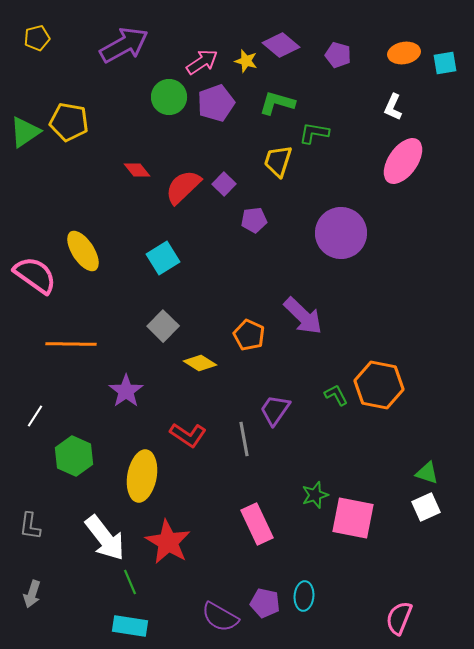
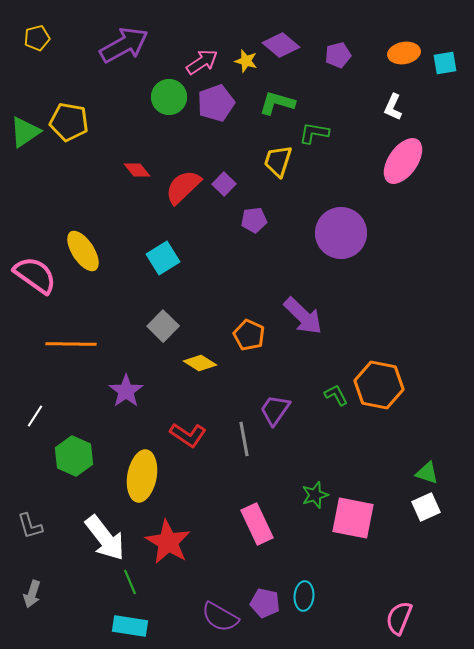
purple pentagon at (338, 55): rotated 30 degrees counterclockwise
gray L-shape at (30, 526): rotated 24 degrees counterclockwise
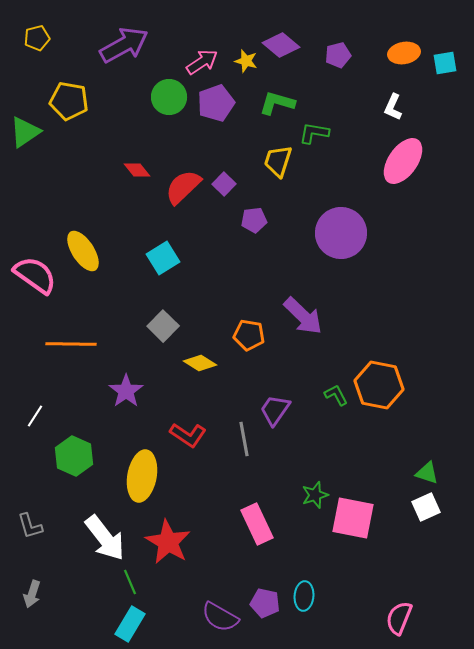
yellow pentagon at (69, 122): moved 21 px up
orange pentagon at (249, 335): rotated 16 degrees counterclockwise
cyan rectangle at (130, 626): moved 2 px up; rotated 68 degrees counterclockwise
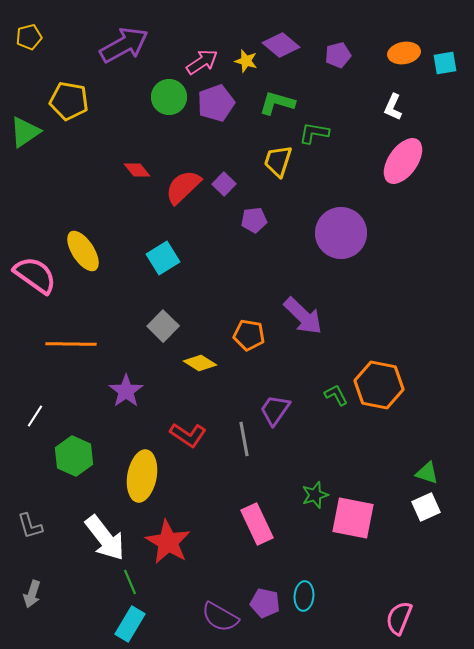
yellow pentagon at (37, 38): moved 8 px left, 1 px up
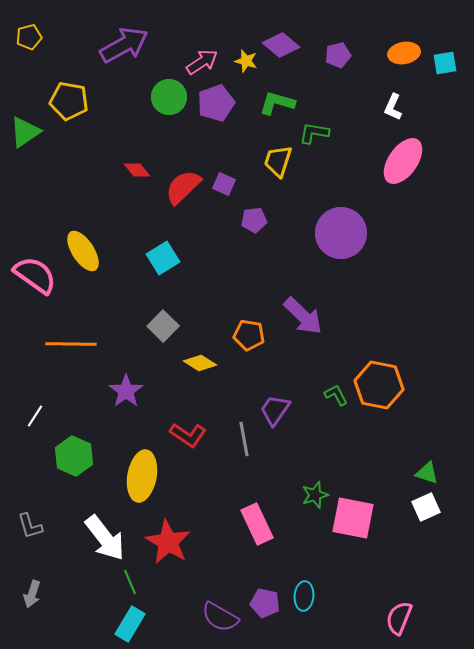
purple square at (224, 184): rotated 20 degrees counterclockwise
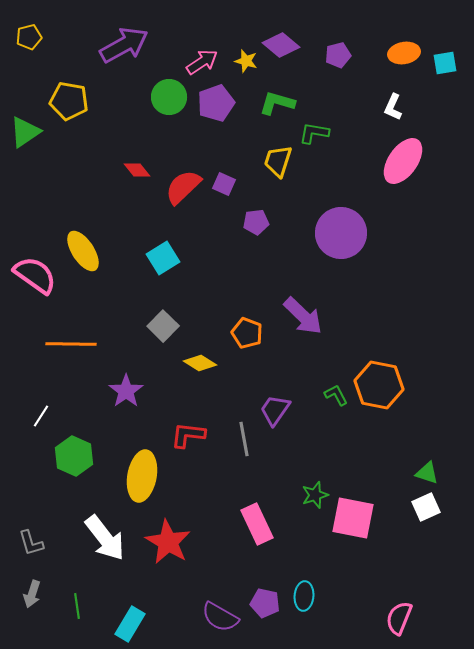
purple pentagon at (254, 220): moved 2 px right, 2 px down
orange pentagon at (249, 335): moved 2 px left, 2 px up; rotated 12 degrees clockwise
white line at (35, 416): moved 6 px right
red L-shape at (188, 435): rotated 153 degrees clockwise
gray L-shape at (30, 526): moved 1 px right, 17 px down
green line at (130, 582): moved 53 px left, 24 px down; rotated 15 degrees clockwise
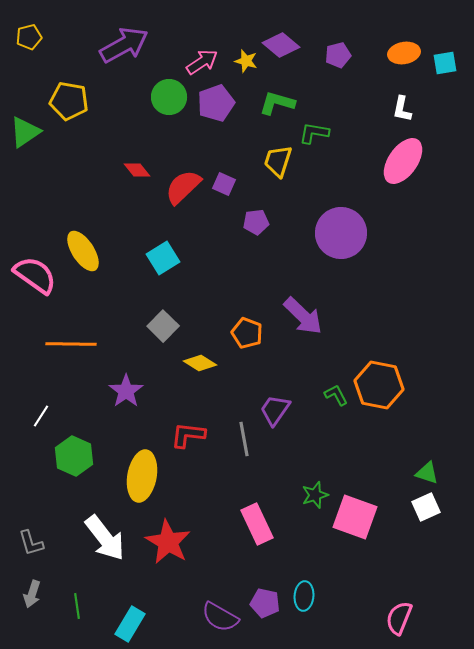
white L-shape at (393, 107): moved 9 px right, 2 px down; rotated 12 degrees counterclockwise
pink square at (353, 518): moved 2 px right, 1 px up; rotated 9 degrees clockwise
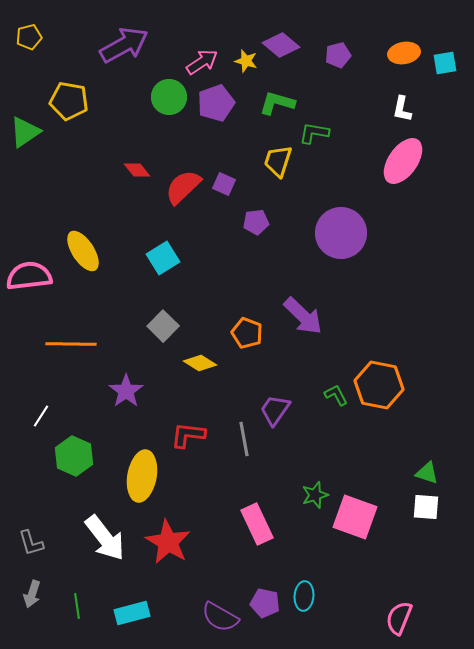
pink semicircle at (35, 275): moved 6 px left, 1 px down; rotated 42 degrees counterclockwise
white square at (426, 507): rotated 28 degrees clockwise
cyan rectangle at (130, 624): moved 2 px right, 11 px up; rotated 44 degrees clockwise
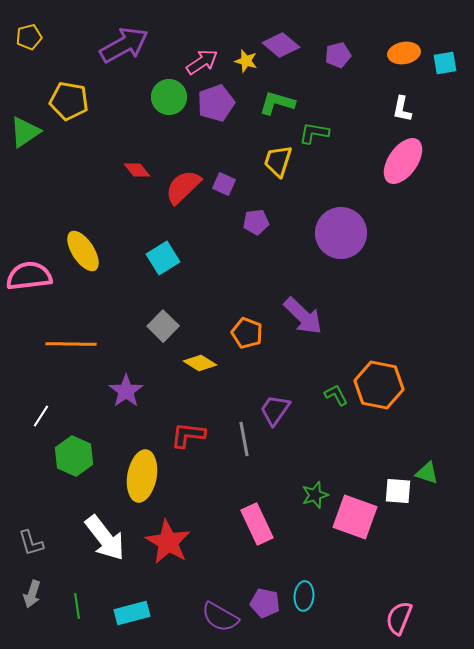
white square at (426, 507): moved 28 px left, 16 px up
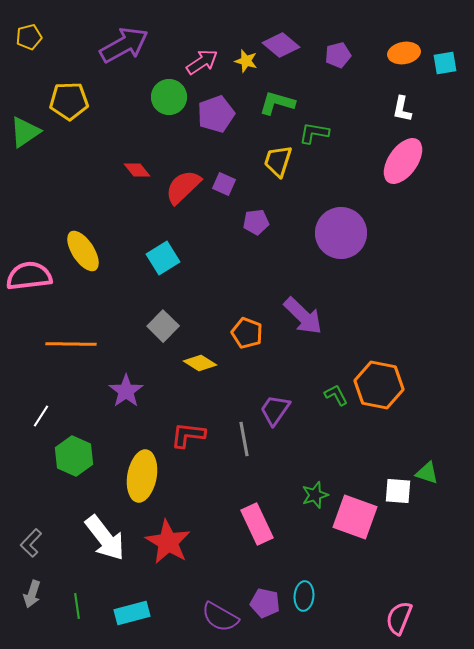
yellow pentagon at (69, 101): rotated 12 degrees counterclockwise
purple pentagon at (216, 103): moved 11 px down
gray L-shape at (31, 543): rotated 60 degrees clockwise
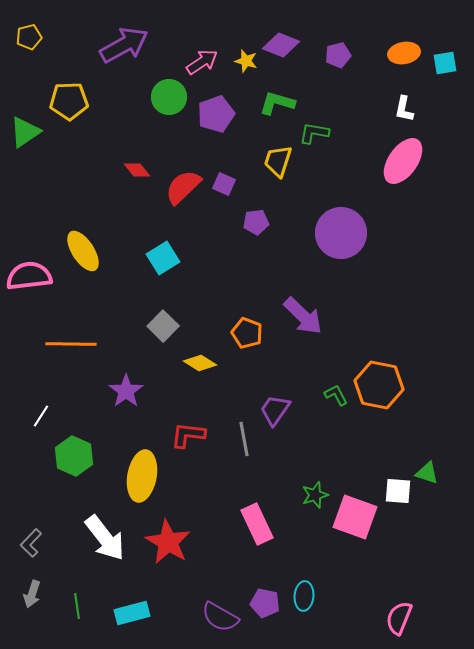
purple diamond at (281, 45): rotated 18 degrees counterclockwise
white L-shape at (402, 109): moved 2 px right
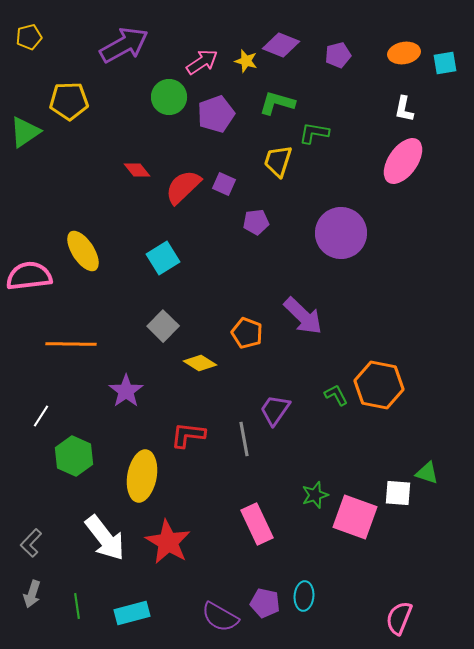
white square at (398, 491): moved 2 px down
